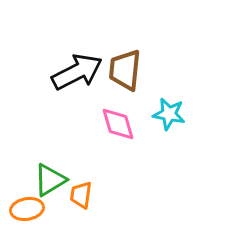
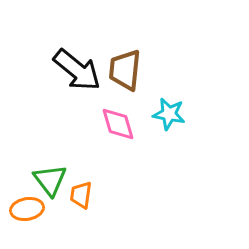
black arrow: moved 2 px up; rotated 66 degrees clockwise
green triangle: rotated 36 degrees counterclockwise
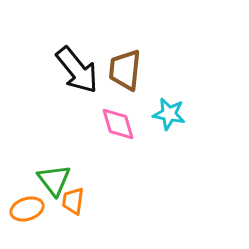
black arrow: rotated 12 degrees clockwise
green triangle: moved 4 px right
orange trapezoid: moved 8 px left, 6 px down
orange ellipse: rotated 8 degrees counterclockwise
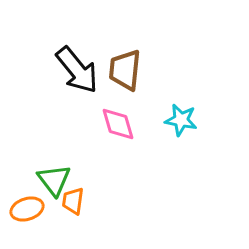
cyan star: moved 12 px right, 6 px down
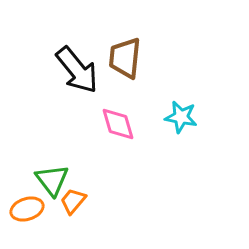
brown trapezoid: moved 12 px up
cyan star: moved 3 px up
green triangle: moved 2 px left
orange trapezoid: rotated 32 degrees clockwise
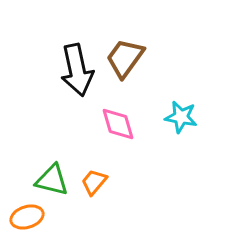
brown trapezoid: rotated 30 degrees clockwise
black arrow: rotated 27 degrees clockwise
green triangle: rotated 39 degrees counterclockwise
orange trapezoid: moved 21 px right, 19 px up
orange ellipse: moved 8 px down
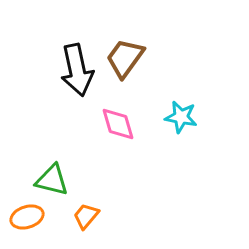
orange trapezoid: moved 8 px left, 34 px down
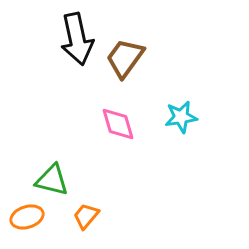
black arrow: moved 31 px up
cyan star: rotated 20 degrees counterclockwise
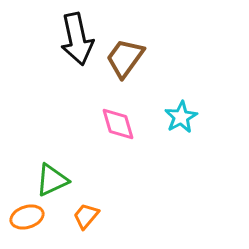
cyan star: rotated 20 degrees counterclockwise
green triangle: rotated 39 degrees counterclockwise
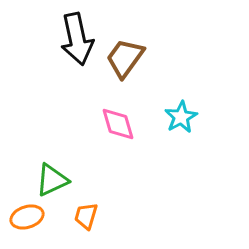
orange trapezoid: rotated 24 degrees counterclockwise
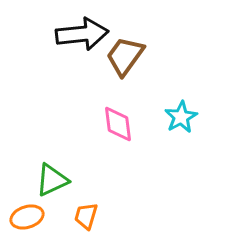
black arrow: moved 5 px right, 5 px up; rotated 84 degrees counterclockwise
brown trapezoid: moved 2 px up
pink diamond: rotated 9 degrees clockwise
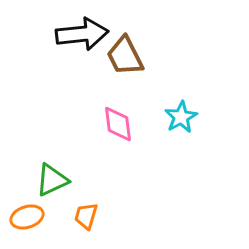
brown trapezoid: rotated 63 degrees counterclockwise
